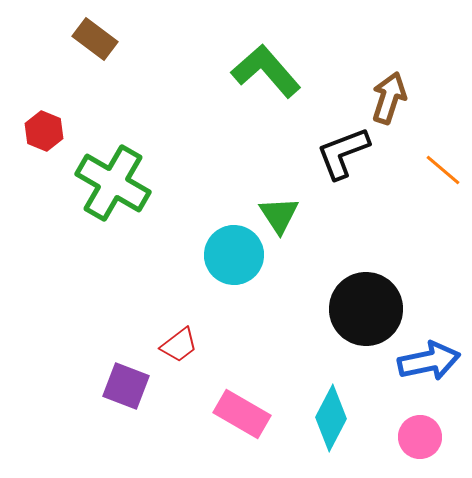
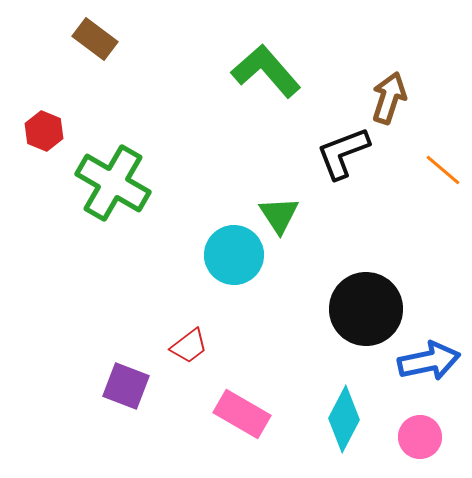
red trapezoid: moved 10 px right, 1 px down
cyan diamond: moved 13 px right, 1 px down
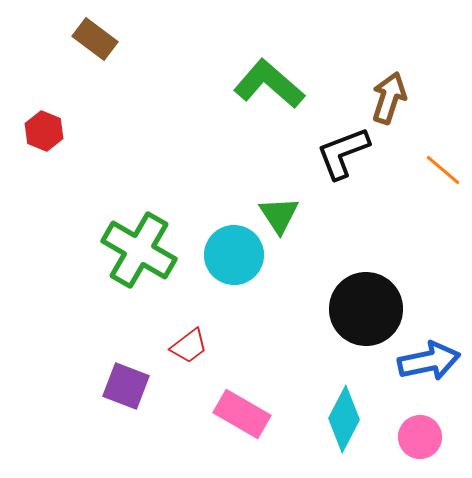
green L-shape: moved 3 px right, 13 px down; rotated 8 degrees counterclockwise
green cross: moved 26 px right, 67 px down
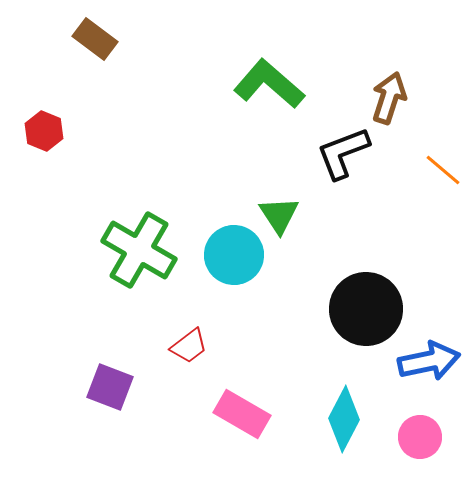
purple square: moved 16 px left, 1 px down
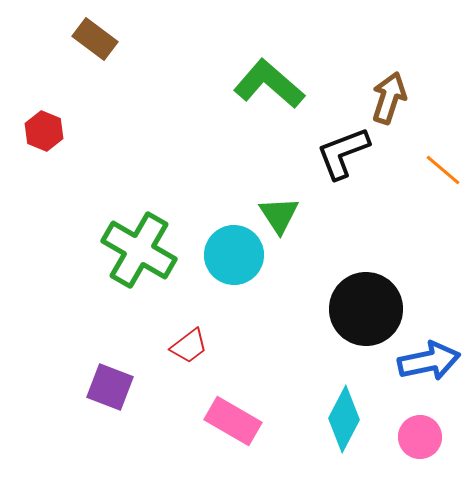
pink rectangle: moved 9 px left, 7 px down
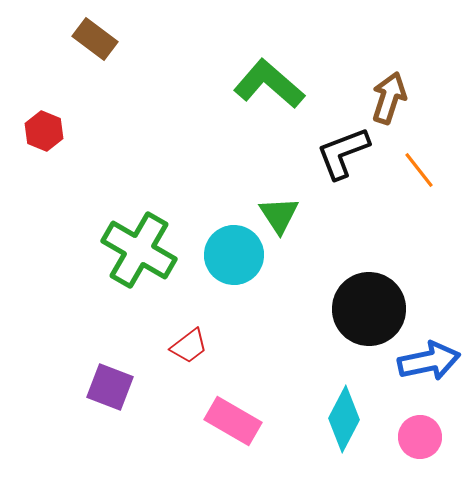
orange line: moved 24 px left; rotated 12 degrees clockwise
black circle: moved 3 px right
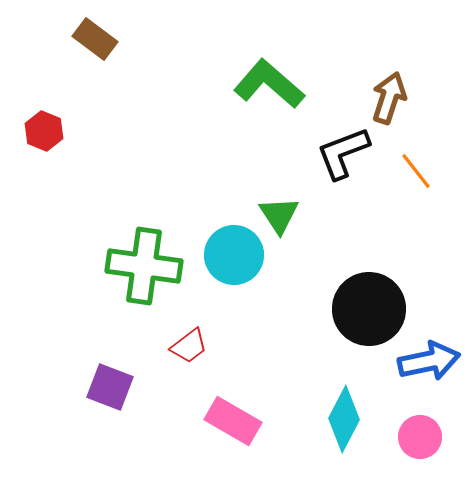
orange line: moved 3 px left, 1 px down
green cross: moved 5 px right, 16 px down; rotated 22 degrees counterclockwise
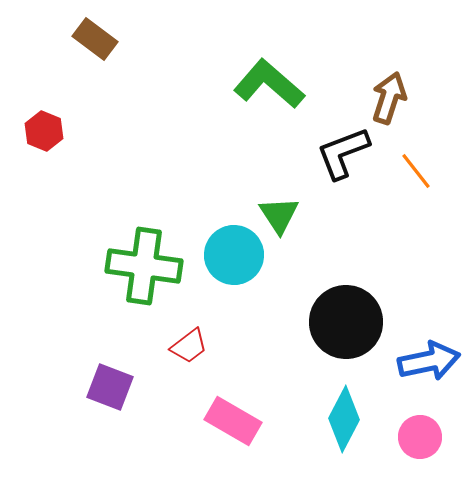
black circle: moved 23 px left, 13 px down
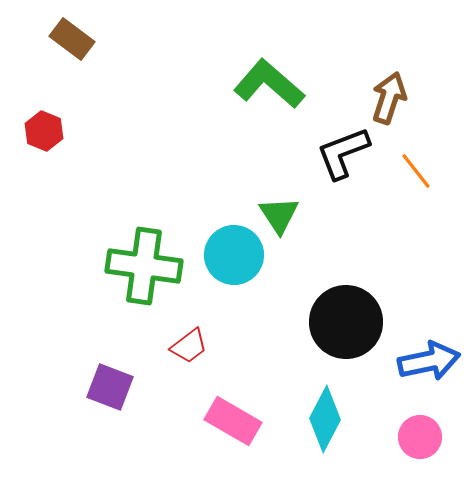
brown rectangle: moved 23 px left
cyan diamond: moved 19 px left
